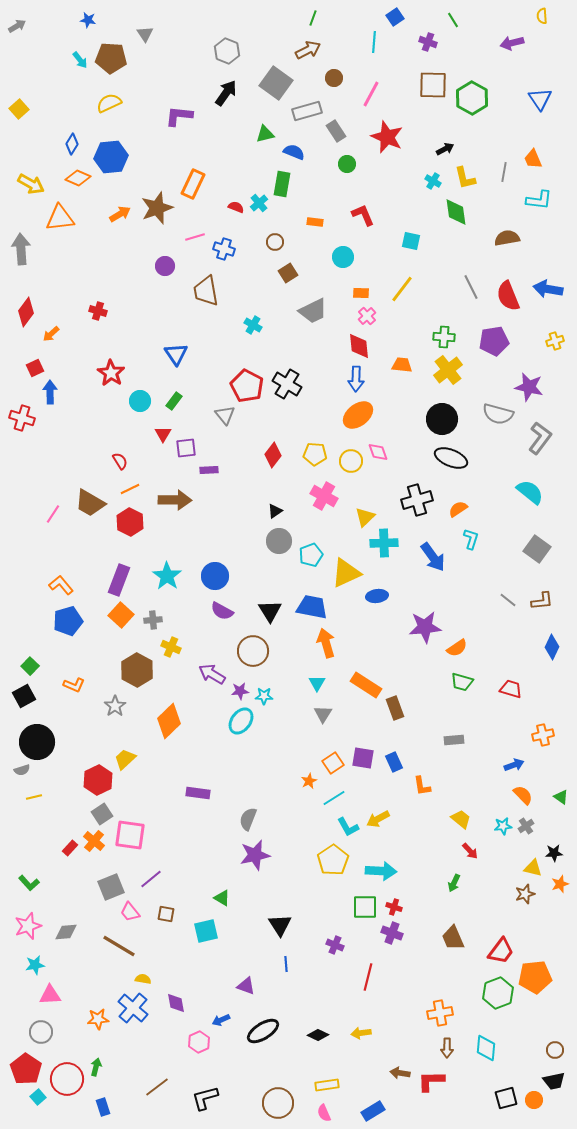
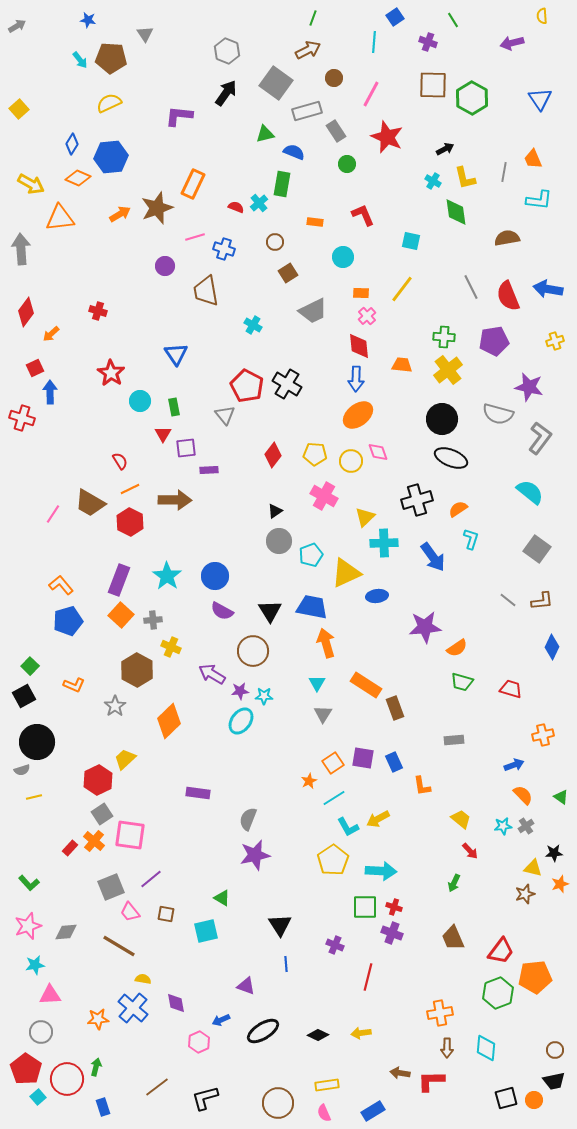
green rectangle at (174, 401): moved 6 px down; rotated 48 degrees counterclockwise
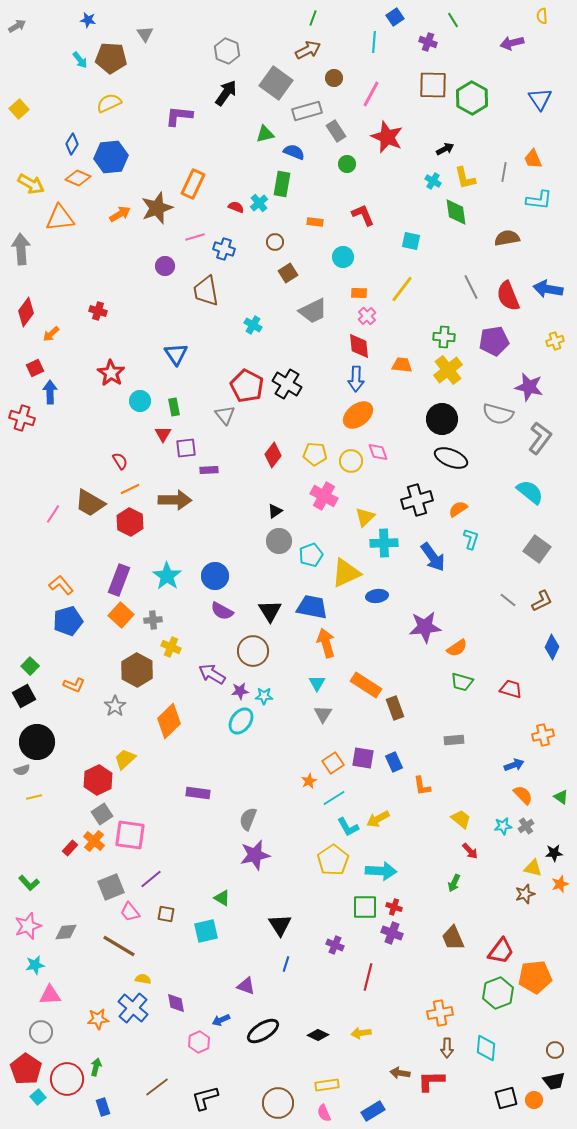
orange rectangle at (361, 293): moved 2 px left
brown L-shape at (542, 601): rotated 20 degrees counterclockwise
blue line at (286, 964): rotated 21 degrees clockwise
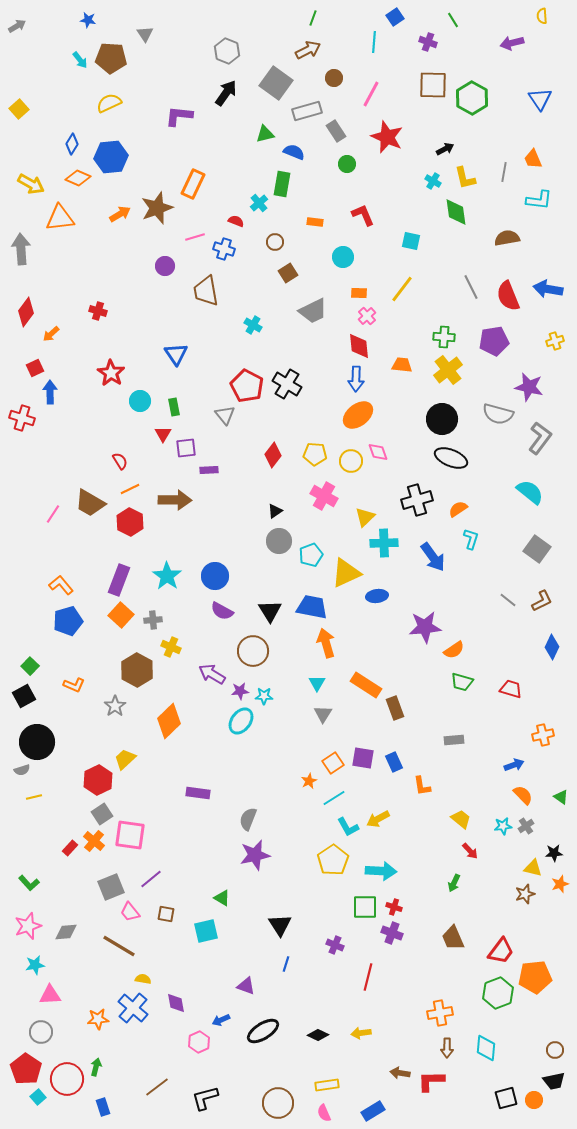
red semicircle at (236, 207): moved 14 px down
orange semicircle at (457, 648): moved 3 px left, 2 px down
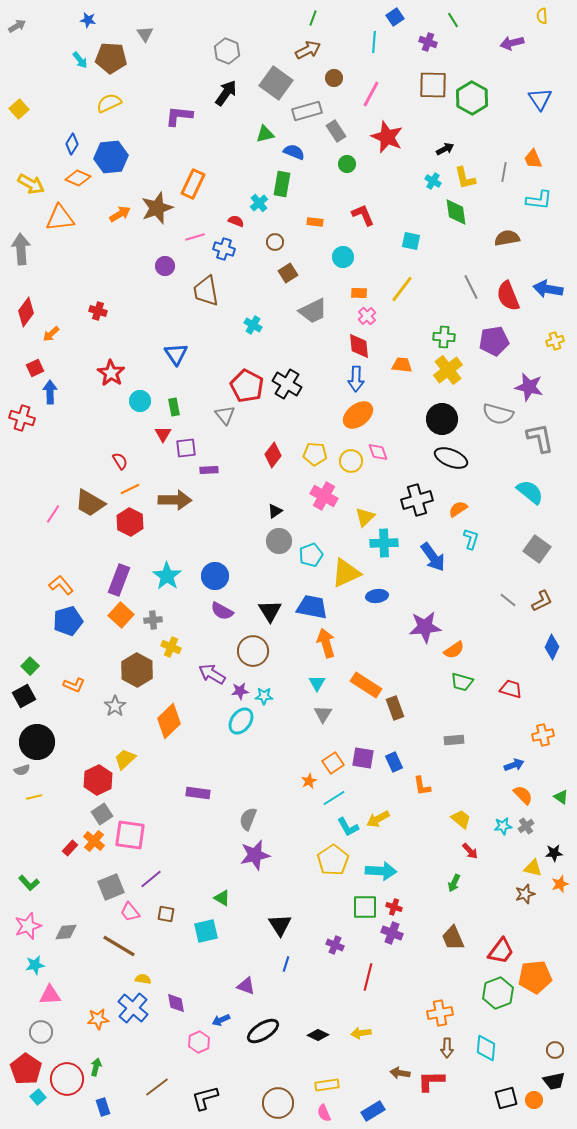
gray L-shape at (540, 438): rotated 48 degrees counterclockwise
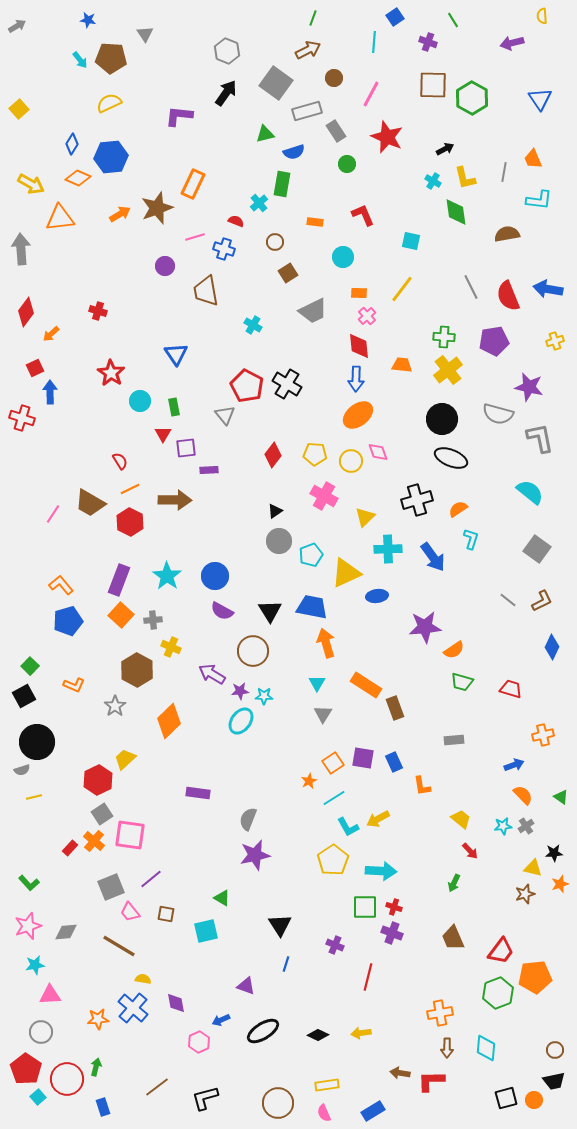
blue semicircle at (294, 152): rotated 140 degrees clockwise
brown semicircle at (507, 238): moved 4 px up
cyan cross at (384, 543): moved 4 px right, 6 px down
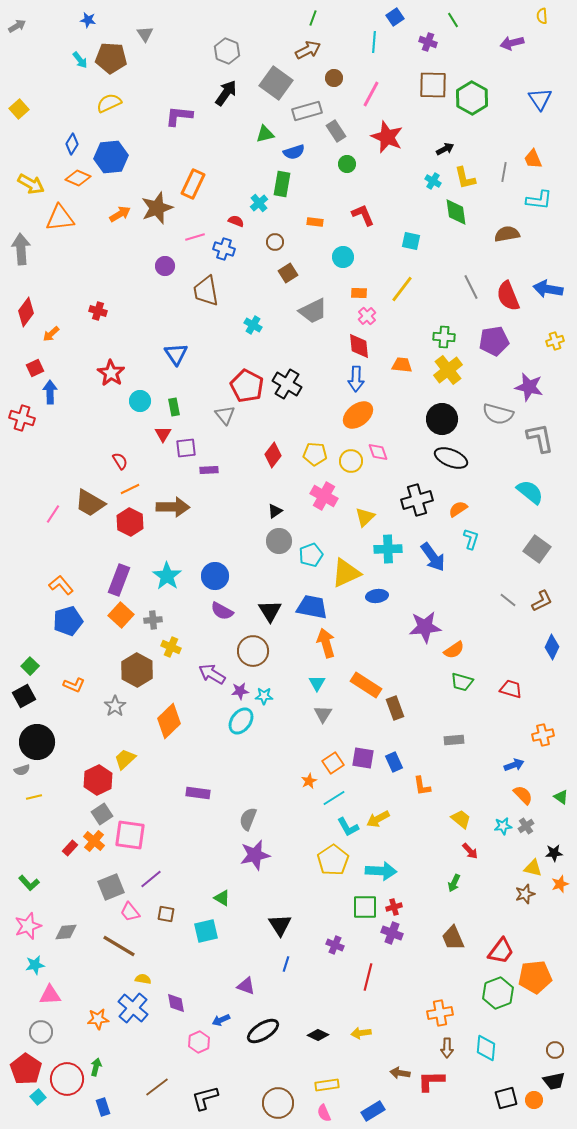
brown arrow at (175, 500): moved 2 px left, 7 px down
red cross at (394, 907): rotated 35 degrees counterclockwise
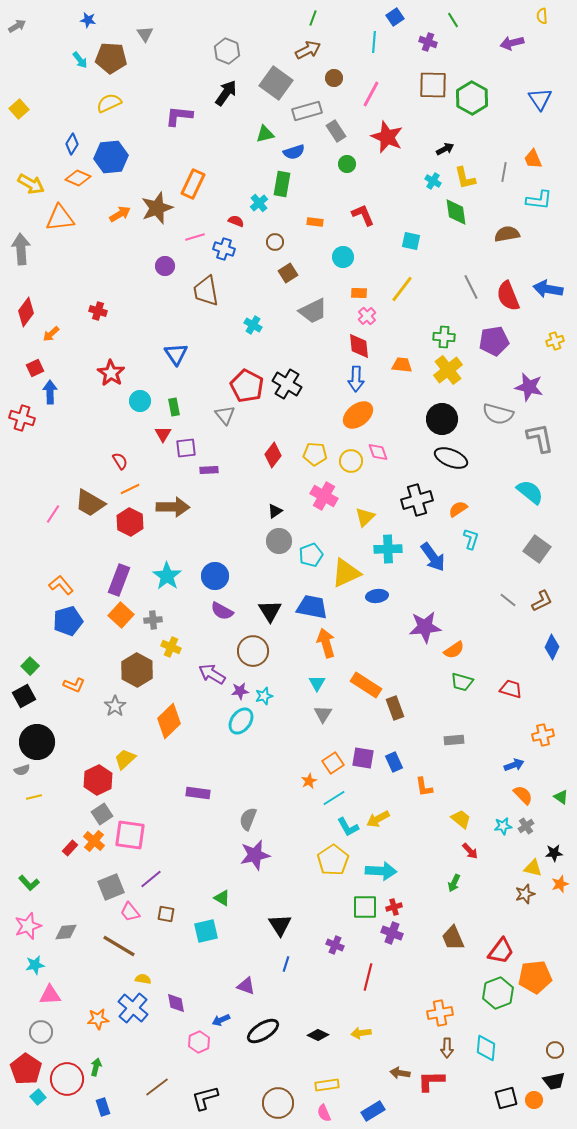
cyan star at (264, 696): rotated 18 degrees counterclockwise
orange L-shape at (422, 786): moved 2 px right, 1 px down
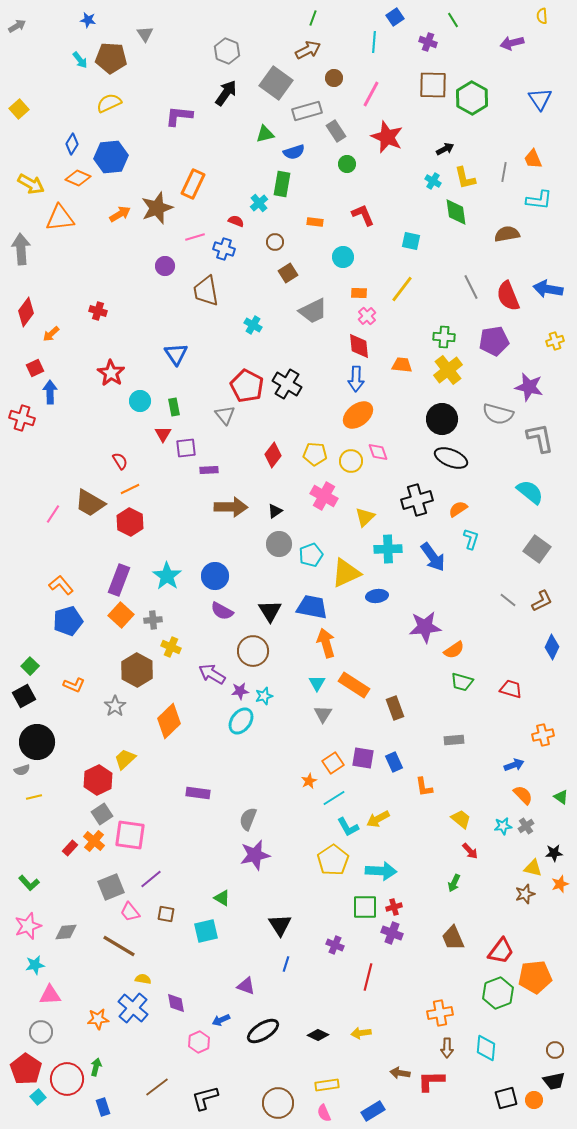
brown arrow at (173, 507): moved 58 px right
gray circle at (279, 541): moved 3 px down
orange rectangle at (366, 685): moved 12 px left
